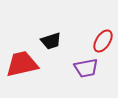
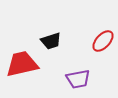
red ellipse: rotated 10 degrees clockwise
purple trapezoid: moved 8 px left, 11 px down
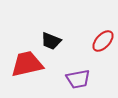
black trapezoid: rotated 40 degrees clockwise
red trapezoid: moved 5 px right
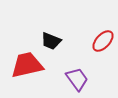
red trapezoid: moved 1 px down
purple trapezoid: moved 1 px left; rotated 115 degrees counterclockwise
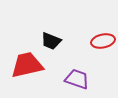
red ellipse: rotated 35 degrees clockwise
purple trapezoid: rotated 35 degrees counterclockwise
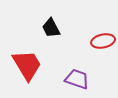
black trapezoid: moved 13 px up; rotated 40 degrees clockwise
red trapezoid: rotated 72 degrees clockwise
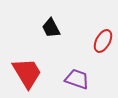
red ellipse: rotated 50 degrees counterclockwise
red trapezoid: moved 8 px down
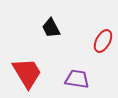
purple trapezoid: rotated 10 degrees counterclockwise
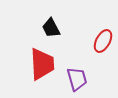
red trapezoid: moved 15 px right, 9 px up; rotated 28 degrees clockwise
purple trapezoid: rotated 65 degrees clockwise
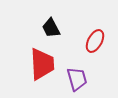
red ellipse: moved 8 px left
